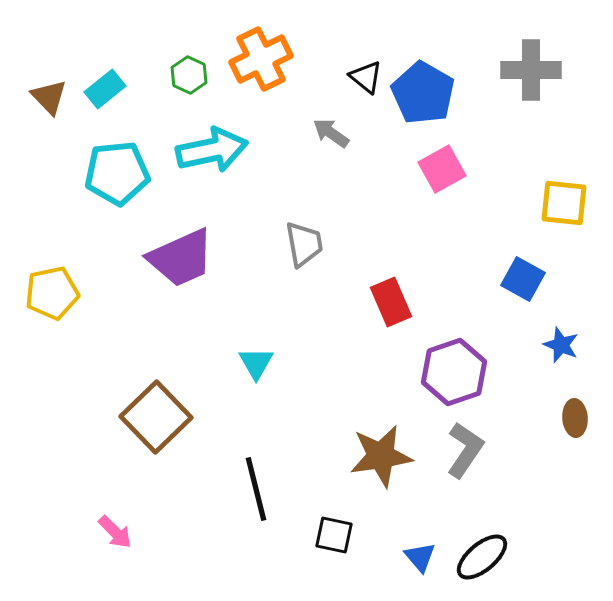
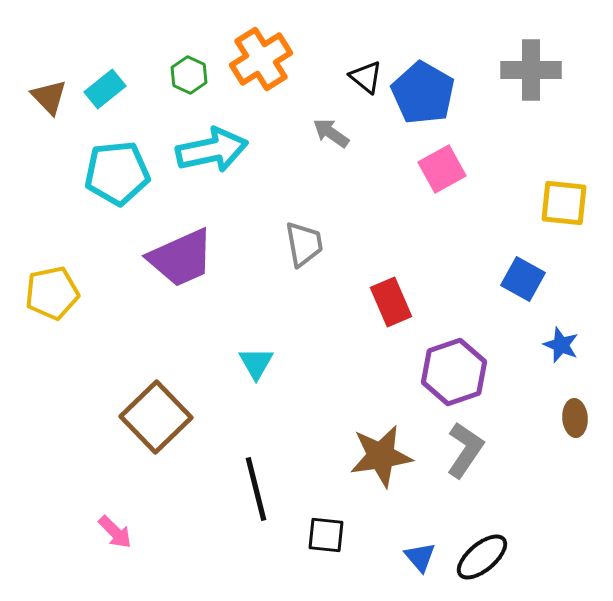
orange cross: rotated 6 degrees counterclockwise
black square: moved 8 px left; rotated 6 degrees counterclockwise
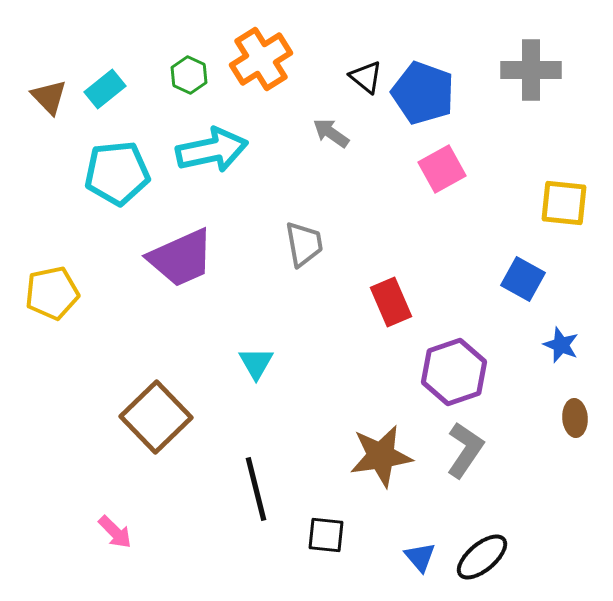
blue pentagon: rotated 10 degrees counterclockwise
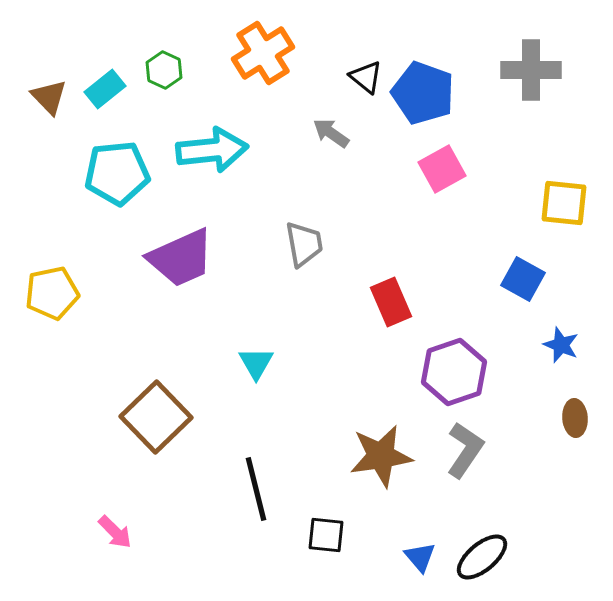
orange cross: moved 2 px right, 6 px up
green hexagon: moved 25 px left, 5 px up
cyan arrow: rotated 6 degrees clockwise
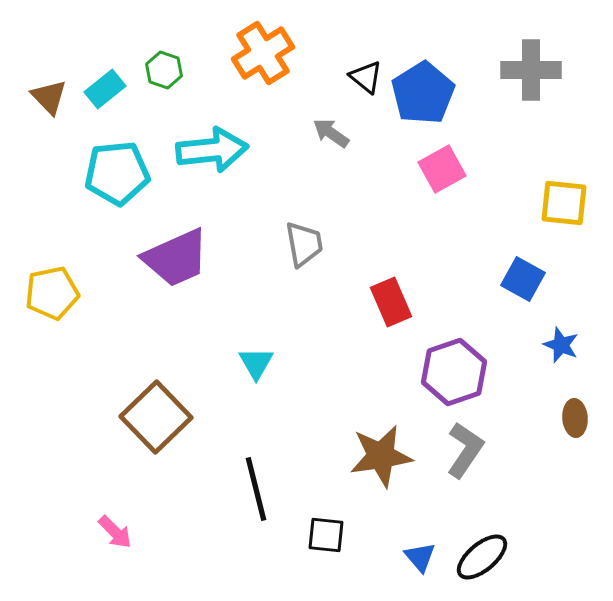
green hexagon: rotated 6 degrees counterclockwise
blue pentagon: rotated 20 degrees clockwise
purple trapezoid: moved 5 px left
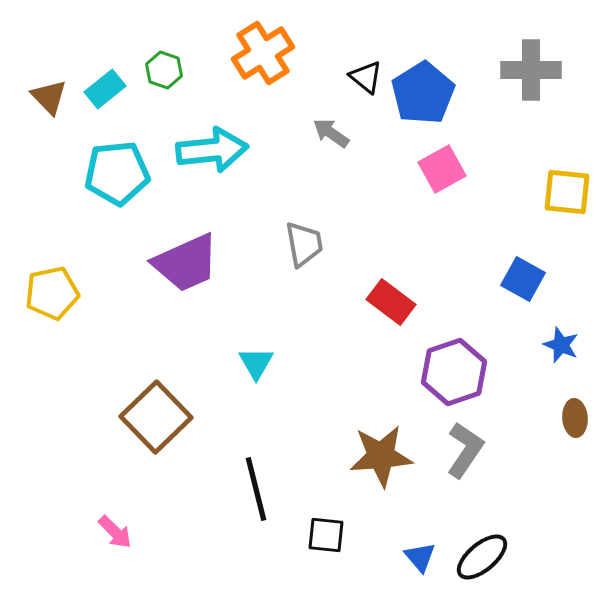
yellow square: moved 3 px right, 11 px up
purple trapezoid: moved 10 px right, 5 px down
red rectangle: rotated 30 degrees counterclockwise
brown star: rotated 4 degrees clockwise
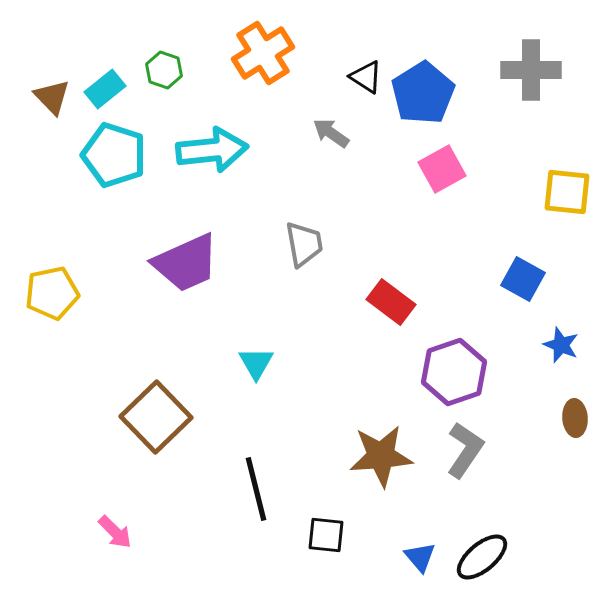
black triangle: rotated 6 degrees counterclockwise
brown triangle: moved 3 px right
cyan pentagon: moved 3 px left, 18 px up; rotated 24 degrees clockwise
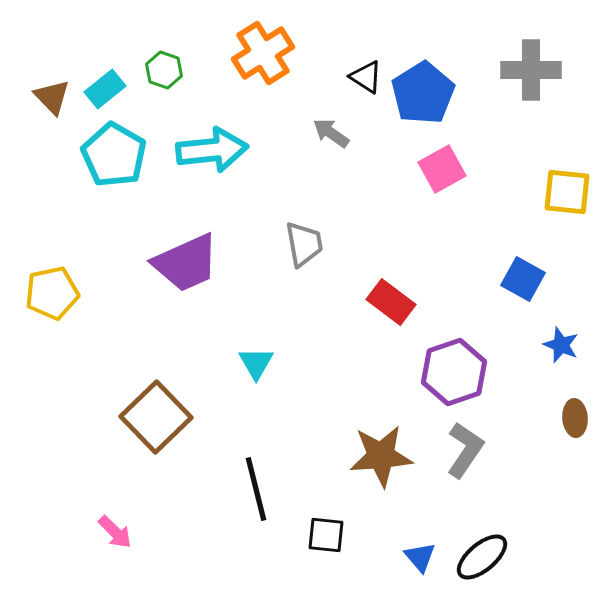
cyan pentagon: rotated 12 degrees clockwise
